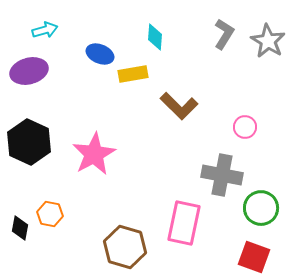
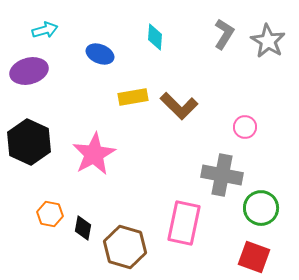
yellow rectangle: moved 23 px down
black diamond: moved 63 px right
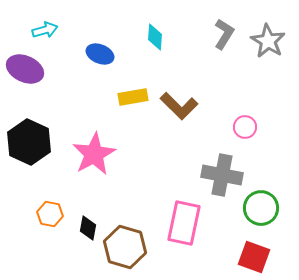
purple ellipse: moved 4 px left, 2 px up; rotated 39 degrees clockwise
black diamond: moved 5 px right
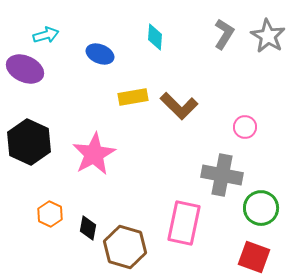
cyan arrow: moved 1 px right, 5 px down
gray star: moved 5 px up
orange hexagon: rotated 15 degrees clockwise
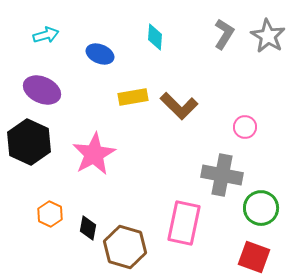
purple ellipse: moved 17 px right, 21 px down
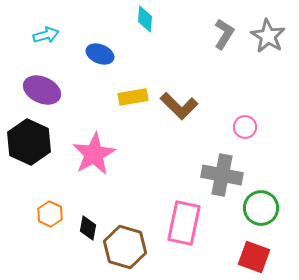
cyan diamond: moved 10 px left, 18 px up
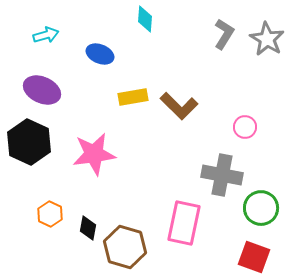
gray star: moved 1 px left, 3 px down
pink star: rotated 21 degrees clockwise
